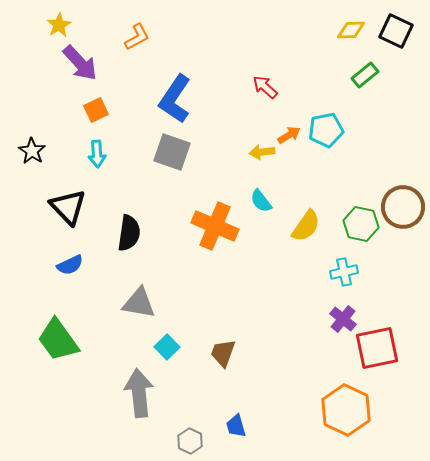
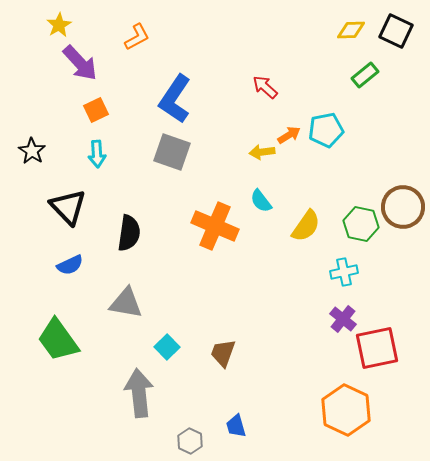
gray triangle: moved 13 px left
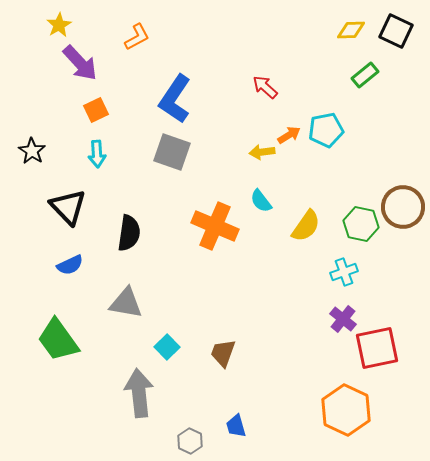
cyan cross: rotated 8 degrees counterclockwise
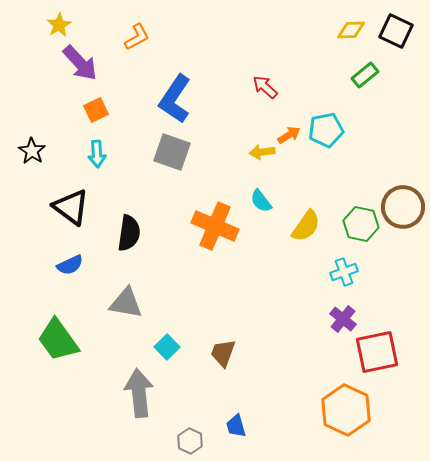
black triangle: moved 3 px right; rotated 9 degrees counterclockwise
red square: moved 4 px down
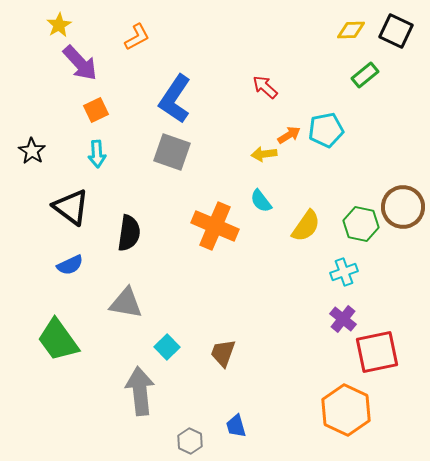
yellow arrow: moved 2 px right, 2 px down
gray arrow: moved 1 px right, 2 px up
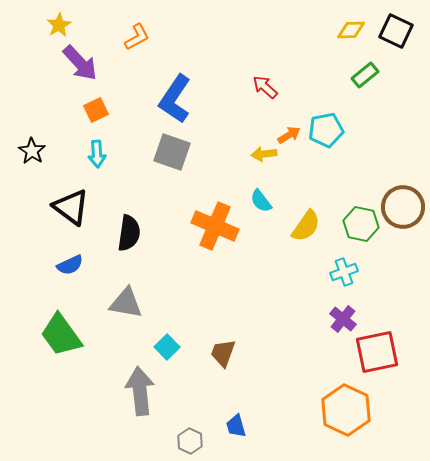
green trapezoid: moved 3 px right, 5 px up
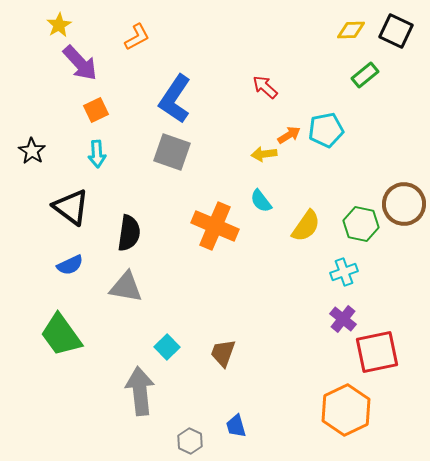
brown circle: moved 1 px right, 3 px up
gray triangle: moved 16 px up
orange hexagon: rotated 9 degrees clockwise
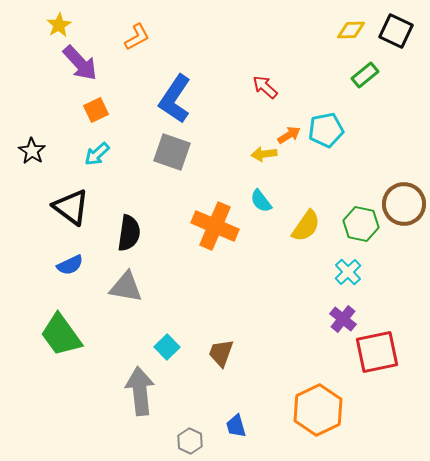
cyan arrow: rotated 52 degrees clockwise
cyan cross: moved 4 px right; rotated 24 degrees counterclockwise
brown trapezoid: moved 2 px left
orange hexagon: moved 28 px left
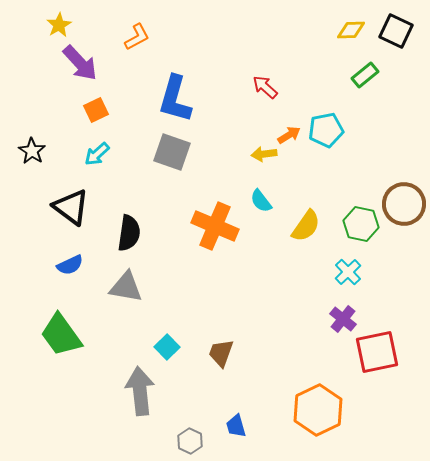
blue L-shape: rotated 18 degrees counterclockwise
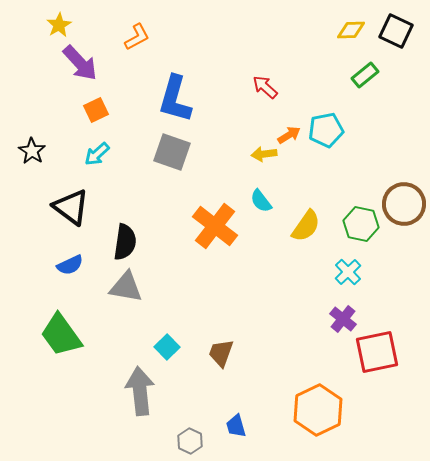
orange cross: rotated 15 degrees clockwise
black semicircle: moved 4 px left, 9 px down
